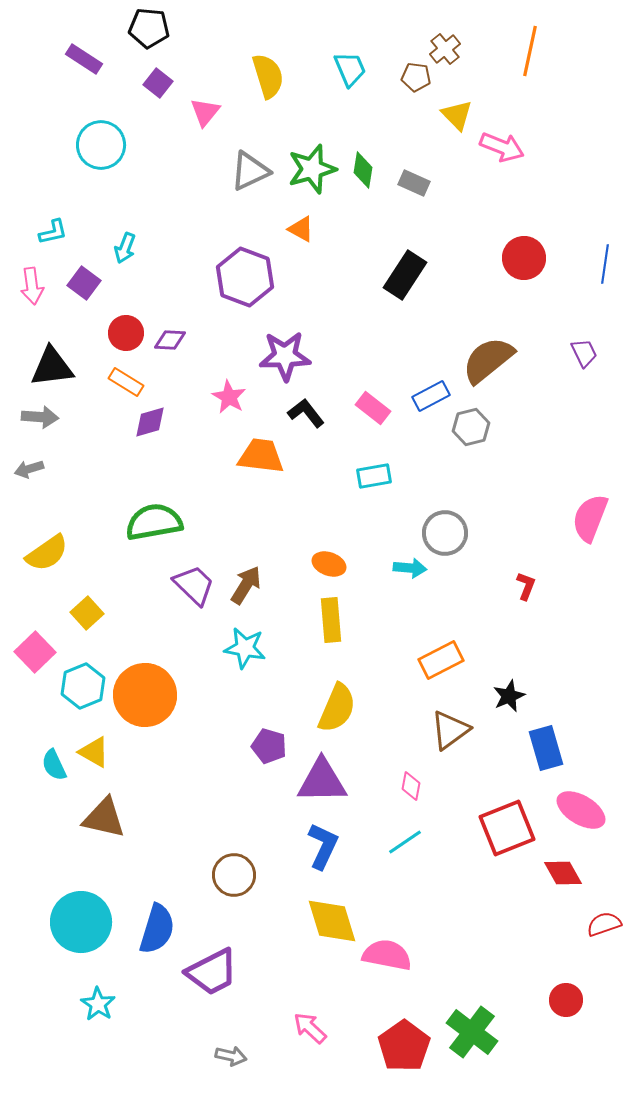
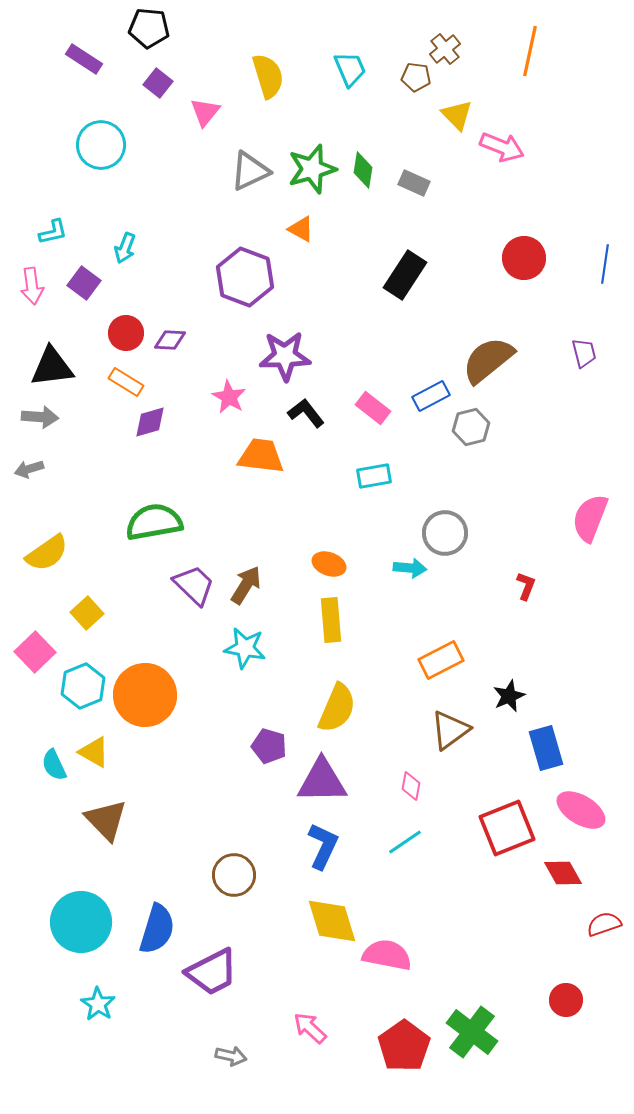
purple trapezoid at (584, 353): rotated 12 degrees clockwise
brown triangle at (104, 818): moved 2 px right, 2 px down; rotated 33 degrees clockwise
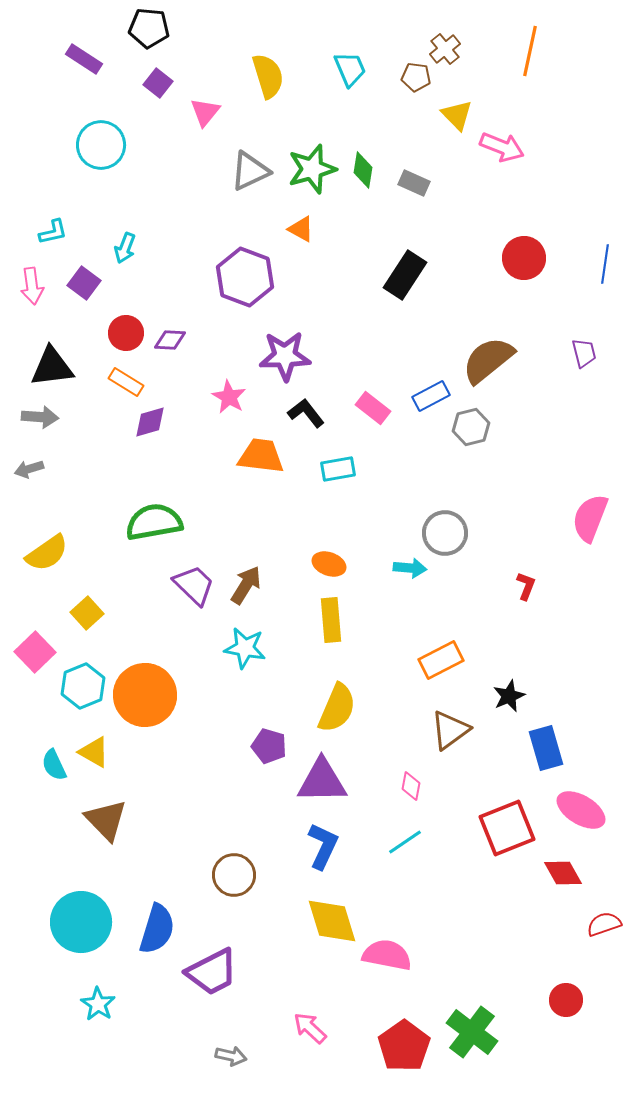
cyan rectangle at (374, 476): moved 36 px left, 7 px up
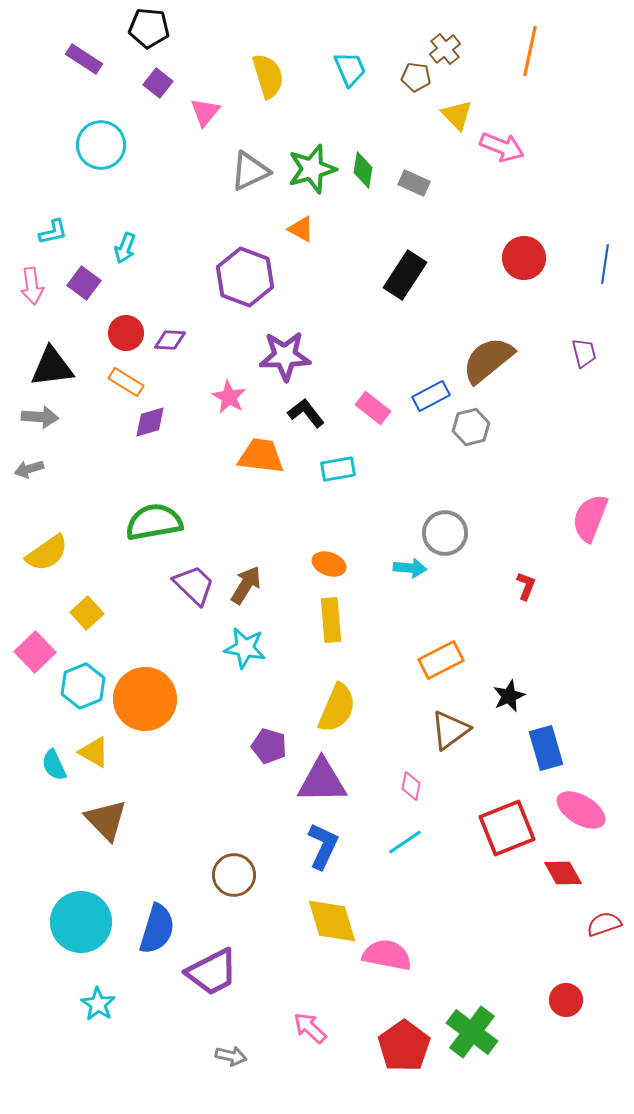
orange circle at (145, 695): moved 4 px down
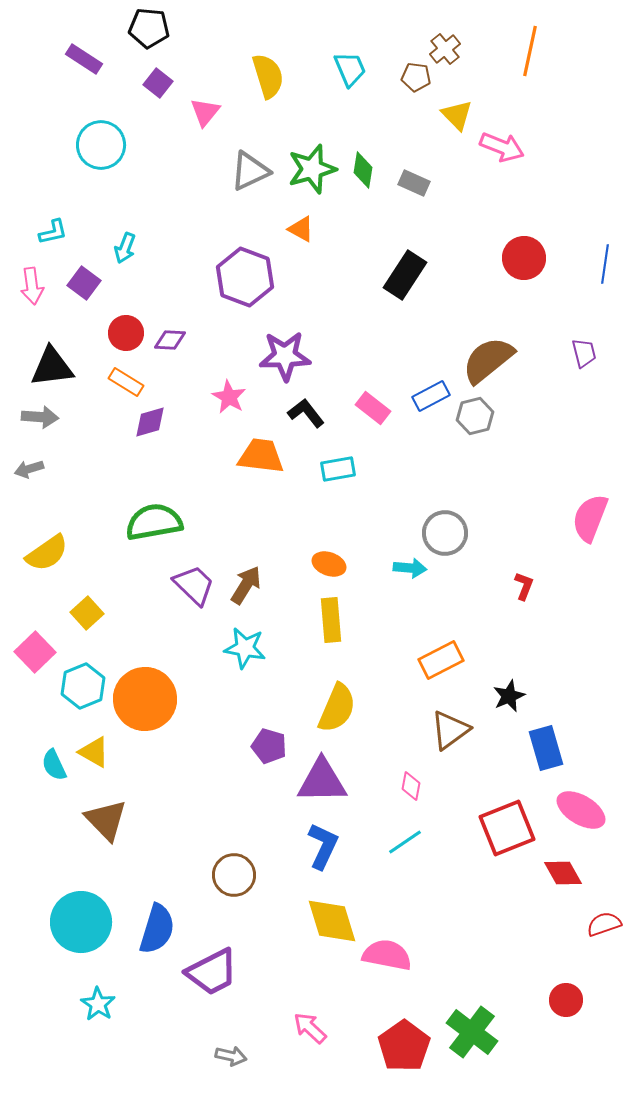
gray hexagon at (471, 427): moved 4 px right, 11 px up
red L-shape at (526, 586): moved 2 px left
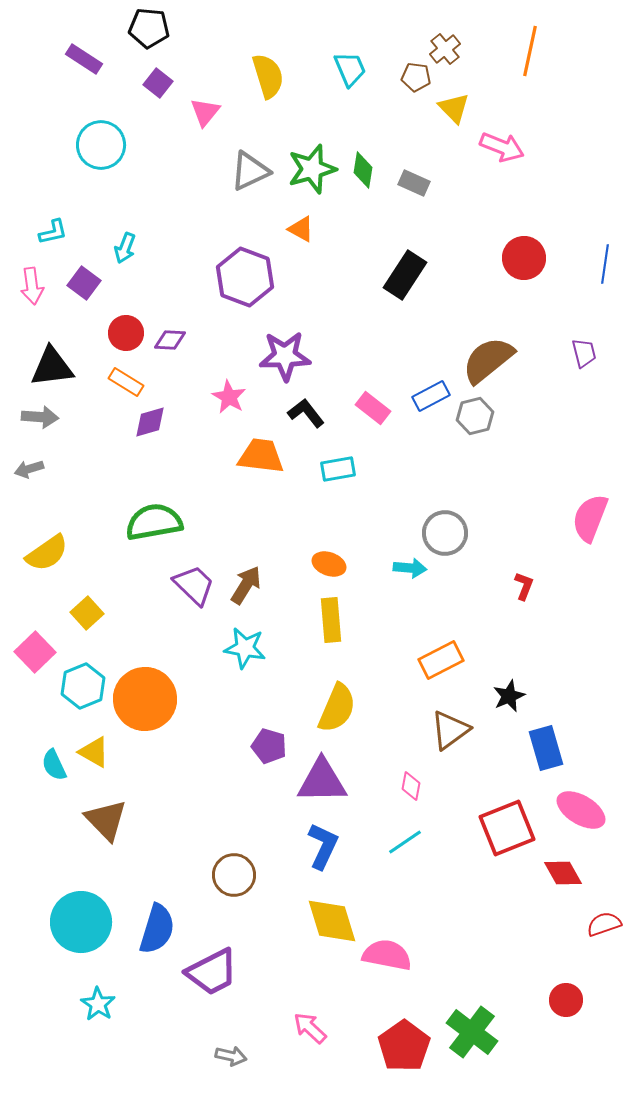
yellow triangle at (457, 115): moved 3 px left, 7 px up
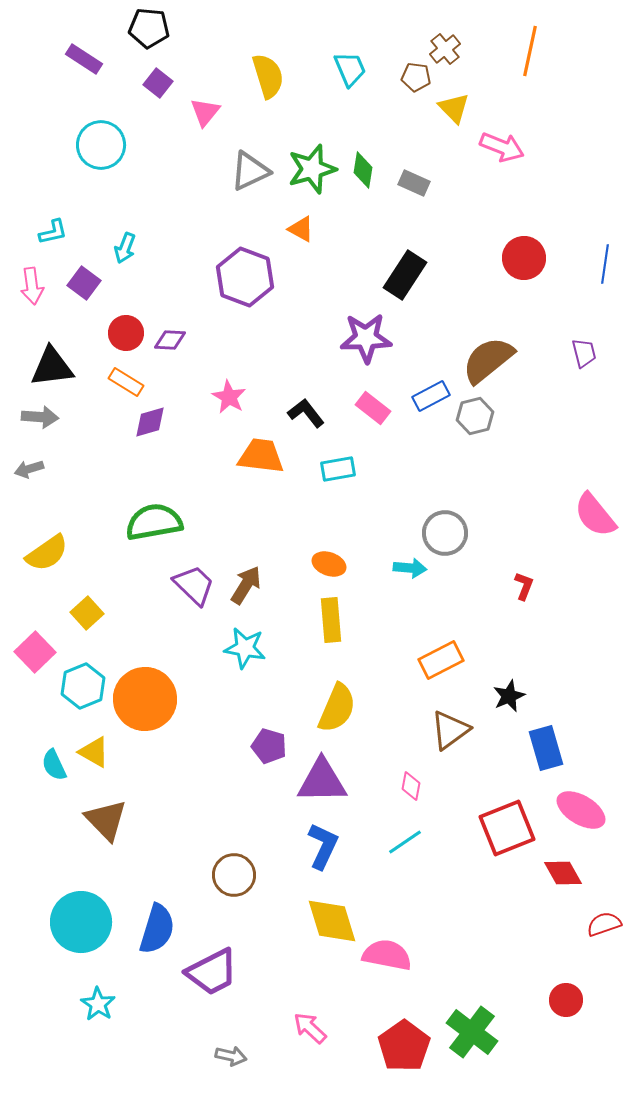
purple star at (285, 356): moved 81 px right, 18 px up
pink semicircle at (590, 518): moved 5 px right, 3 px up; rotated 60 degrees counterclockwise
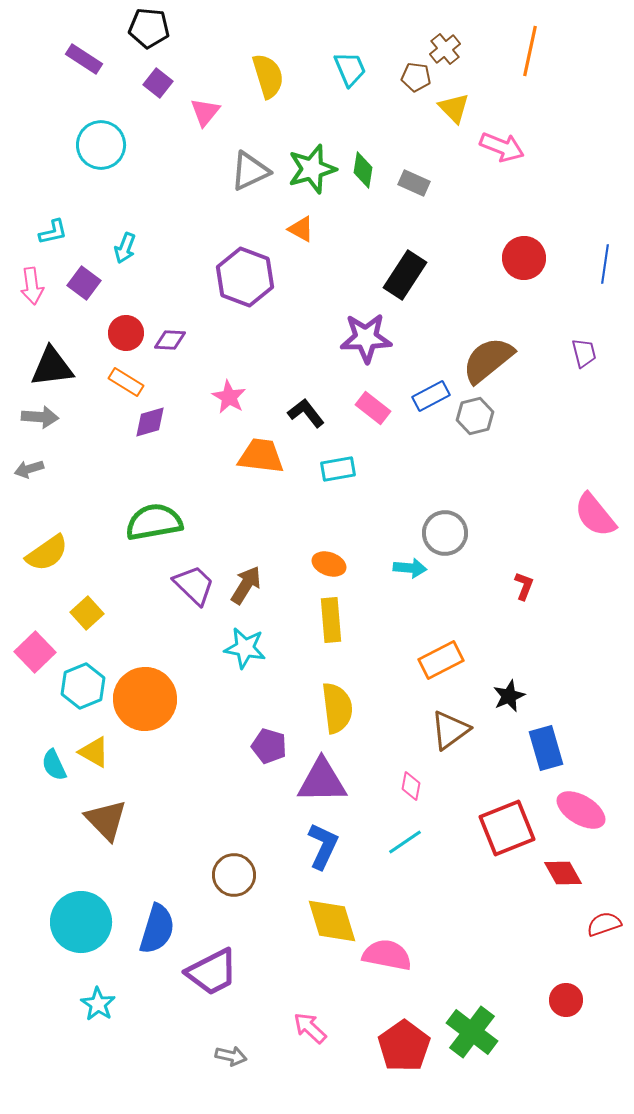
yellow semicircle at (337, 708): rotated 30 degrees counterclockwise
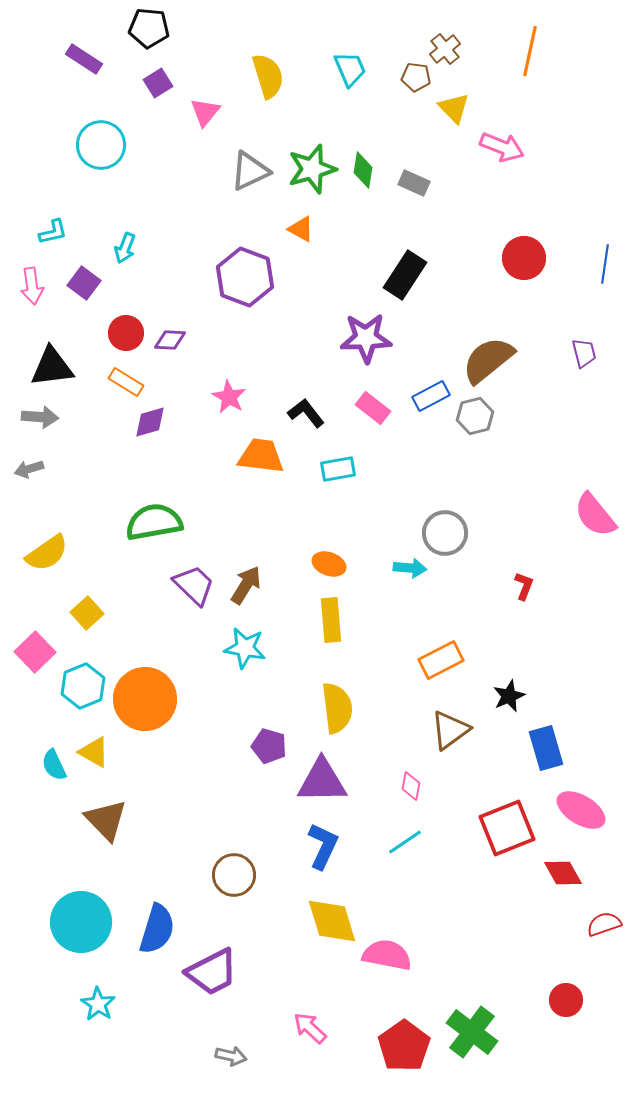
purple square at (158, 83): rotated 20 degrees clockwise
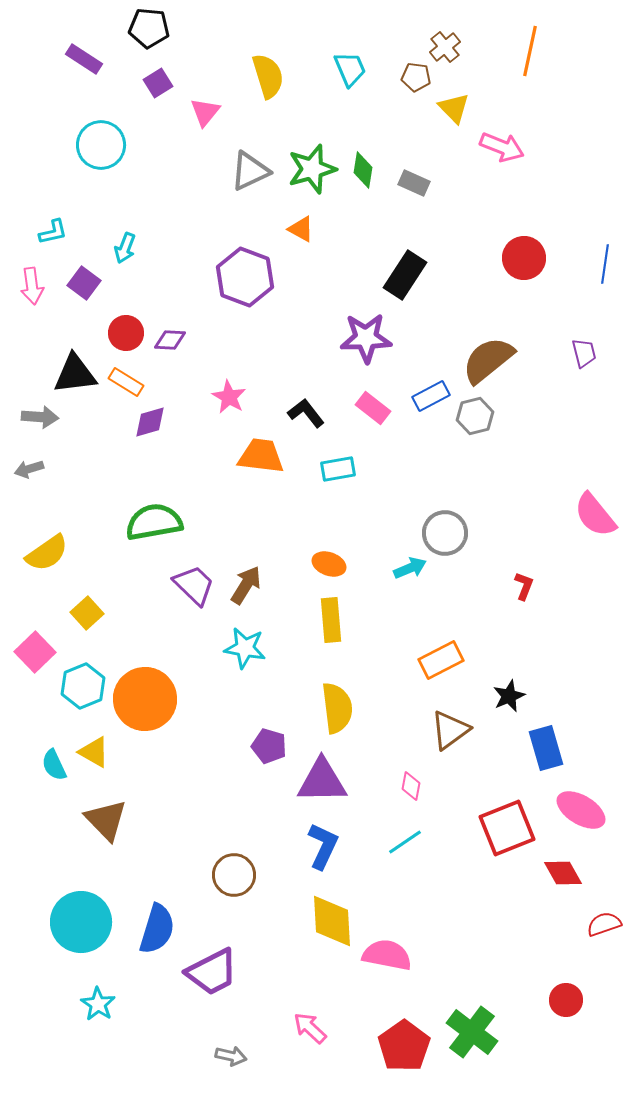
brown cross at (445, 49): moved 2 px up
black triangle at (52, 367): moved 23 px right, 7 px down
cyan arrow at (410, 568): rotated 28 degrees counterclockwise
yellow diamond at (332, 921): rotated 14 degrees clockwise
